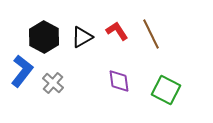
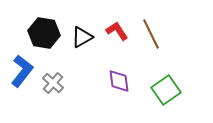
black hexagon: moved 4 px up; rotated 20 degrees counterclockwise
green square: rotated 28 degrees clockwise
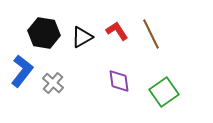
green square: moved 2 px left, 2 px down
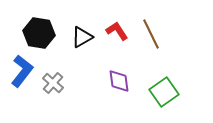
black hexagon: moved 5 px left
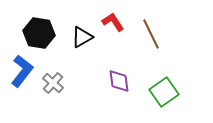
red L-shape: moved 4 px left, 9 px up
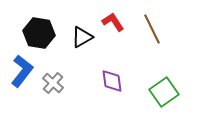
brown line: moved 1 px right, 5 px up
purple diamond: moved 7 px left
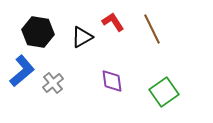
black hexagon: moved 1 px left, 1 px up
blue L-shape: rotated 12 degrees clockwise
gray cross: rotated 10 degrees clockwise
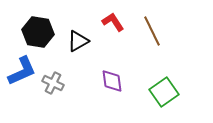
brown line: moved 2 px down
black triangle: moved 4 px left, 4 px down
blue L-shape: rotated 16 degrees clockwise
gray cross: rotated 25 degrees counterclockwise
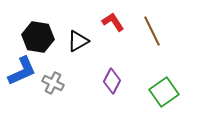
black hexagon: moved 5 px down
purple diamond: rotated 35 degrees clockwise
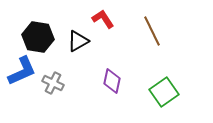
red L-shape: moved 10 px left, 3 px up
purple diamond: rotated 15 degrees counterclockwise
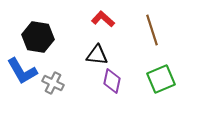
red L-shape: rotated 15 degrees counterclockwise
brown line: moved 1 px up; rotated 8 degrees clockwise
black triangle: moved 19 px right, 14 px down; rotated 35 degrees clockwise
blue L-shape: rotated 84 degrees clockwise
green square: moved 3 px left, 13 px up; rotated 12 degrees clockwise
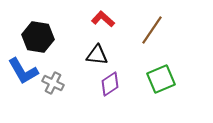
brown line: rotated 52 degrees clockwise
blue L-shape: moved 1 px right
purple diamond: moved 2 px left, 3 px down; rotated 45 degrees clockwise
